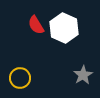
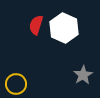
red semicircle: rotated 48 degrees clockwise
yellow circle: moved 4 px left, 6 px down
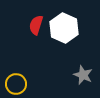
gray star: rotated 18 degrees counterclockwise
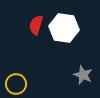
white hexagon: rotated 16 degrees counterclockwise
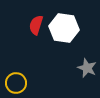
gray star: moved 4 px right, 7 px up
yellow circle: moved 1 px up
